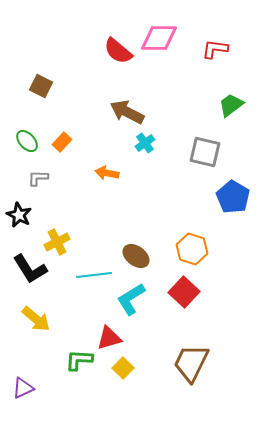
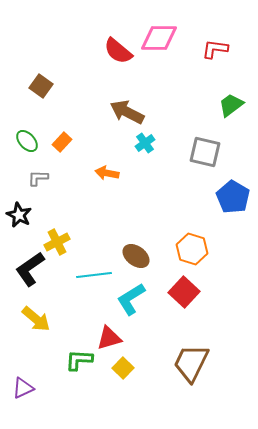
brown square: rotated 10 degrees clockwise
black L-shape: rotated 87 degrees clockwise
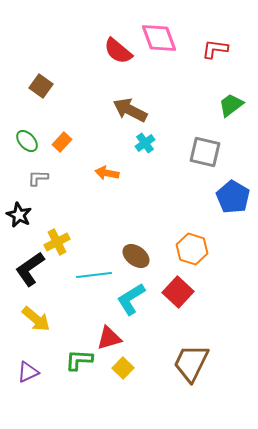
pink diamond: rotated 69 degrees clockwise
brown arrow: moved 3 px right, 2 px up
red square: moved 6 px left
purple triangle: moved 5 px right, 16 px up
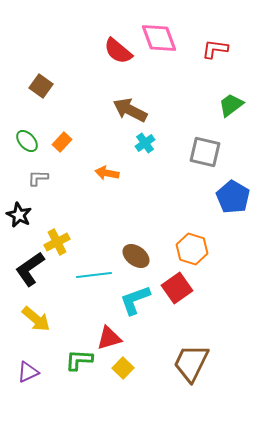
red square: moved 1 px left, 4 px up; rotated 12 degrees clockwise
cyan L-shape: moved 4 px right, 1 px down; rotated 12 degrees clockwise
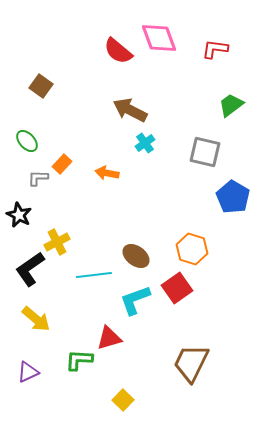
orange rectangle: moved 22 px down
yellow square: moved 32 px down
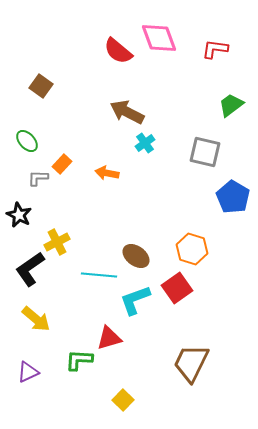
brown arrow: moved 3 px left, 2 px down
cyan line: moved 5 px right; rotated 12 degrees clockwise
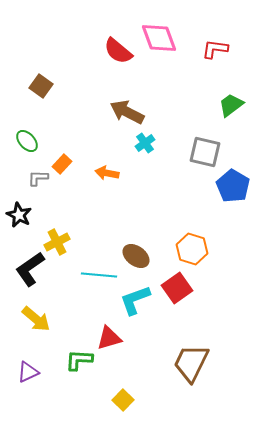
blue pentagon: moved 11 px up
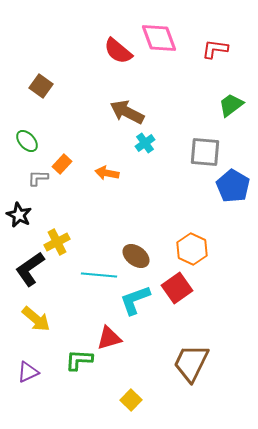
gray square: rotated 8 degrees counterclockwise
orange hexagon: rotated 8 degrees clockwise
yellow square: moved 8 px right
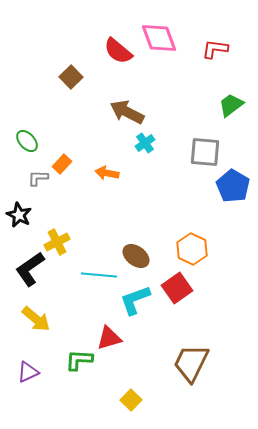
brown square: moved 30 px right, 9 px up; rotated 10 degrees clockwise
